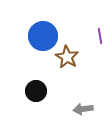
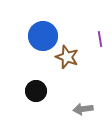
purple line: moved 3 px down
brown star: rotated 10 degrees counterclockwise
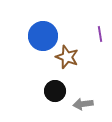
purple line: moved 5 px up
black circle: moved 19 px right
gray arrow: moved 5 px up
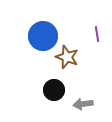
purple line: moved 3 px left
black circle: moved 1 px left, 1 px up
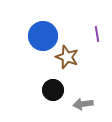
black circle: moved 1 px left
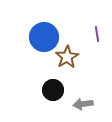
blue circle: moved 1 px right, 1 px down
brown star: rotated 20 degrees clockwise
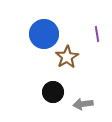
blue circle: moved 3 px up
black circle: moved 2 px down
